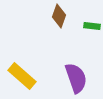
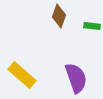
yellow rectangle: moved 1 px up
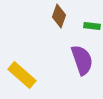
purple semicircle: moved 6 px right, 18 px up
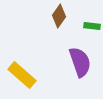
brown diamond: rotated 15 degrees clockwise
purple semicircle: moved 2 px left, 2 px down
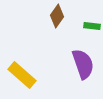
brown diamond: moved 2 px left
purple semicircle: moved 3 px right, 2 px down
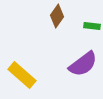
purple semicircle: rotated 72 degrees clockwise
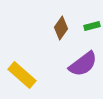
brown diamond: moved 4 px right, 12 px down
green rectangle: rotated 21 degrees counterclockwise
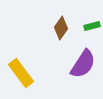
purple semicircle: rotated 20 degrees counterclockwise
yellow rectangle: moved 1 px left, 2 px up; rotated 12 degrees clockwise
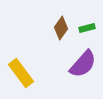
green rectangle: moved 5 px left, 2 px down
purple semicircle: rotated 8 degrees clockwise
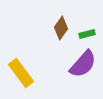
green rectangle: moved 6 px down
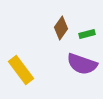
purple semicircle: moved 1 px left; rotated 68 degrees clockwise
yellow rectangle: moved 3 px up
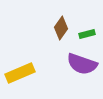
yellow rectangle: moved 1 px left, 3 px down; rotated 76 degrees counterclockwise
